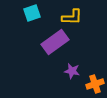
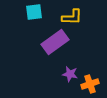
cyan square: moved 2 px right, 1 px up; rotated 12 degrees clockwise
purple star: moved 2 px left, 3 px down
orange cross: moved 5 px left
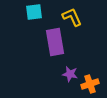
yellow L-shape: rotated 115 degrees counterclockwise
purple rectangle: rotated 64 degrees counterclockwise
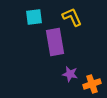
cyan square: moved 5 px down
orange cross: moved 2 px right
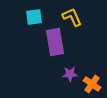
purple star: rotated 14 degrees counterclockwise
orange cross: rotated 36 degrees counterclockwise
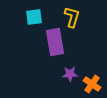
yellow L-shape: rotated 40 degrees clockwise
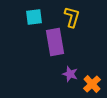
purple star: rotated 21 degrees clockwise
orange cross: rotated 12 degrees clockwise
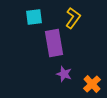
yellow L-shape: moved 1 px right, 1 px down; rotated 20 degrees clockwise
purple rectangle: moved 1 px left, 1 px down
purple star: moved 6 px left
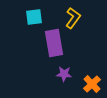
purple star: rotated 14 degrees counterclockwise
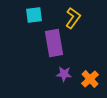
cyan square: moved 2 px up
orange cross: moved 2 px left, 5 px up
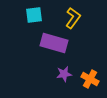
purple rectangle: rotated 64 degrees counterclockwise
purple star: rotated 14 degrees counterclockwise
orange cross: rotated 18 degrees counterclockwise
